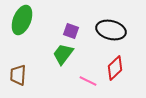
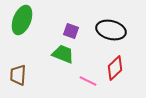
green trapezoid: rotated 75 degrees clockwise
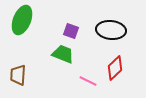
black ellipse: rotated 8 degrees counterclockwise
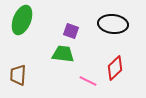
black ellipse: moved 2 px right, 6 px up
green trapezoid: rotated 15 degrees counterclockwise
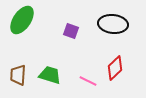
green ellipse: rotated 12 degrees clockwise
green trapezoid: moved 13 px left, 21 px down; rotated 10 degrees clockwise
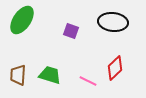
black ellipse: moved 2 px up
